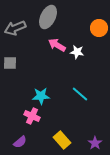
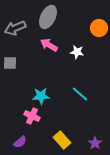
pink arrow: moved 8 px left
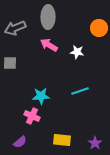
gray ellipse: rotated 25 degrees counterclockwise
cyan line: moved 3 px up; rotated 60 degrees counterclockwise
yellow rectangle: rotated 42 degrees counterclockwise
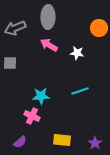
white star: moved 1 px down
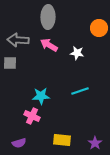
gray arrow: moved 3 px right, 12 px down; rotated 25 degrees clockwise
purple semicircle: moved 1 px left, 1 px down; rotated 24 degrees clockwise
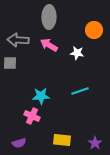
gray ellipse: moved 1 px right
orange circle: moved 5 px left, 2 px down
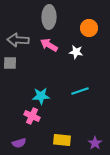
orange circle: moved 5 px left, 2 px up
white star: moved 1 px left, 1 px up
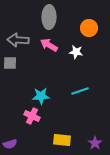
purple semicircle: moved 9 px left, 1 px down
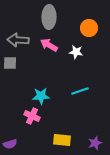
purple star: rotated 16 degrees clockwise
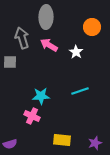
gray ellipse: moved 3 px left
orange circle: moved 3 px right, 1 px up
gray arrow: moved 4 px right, 2 px up; rotated 70 degrees clockwise
white star: rotated 24 degrees clockwise
gray square: moved 1 px up
